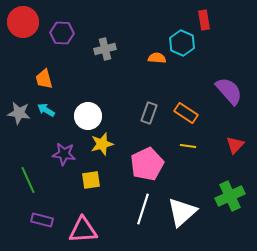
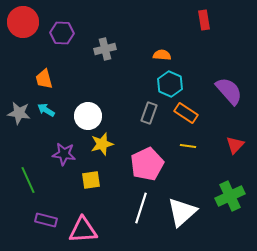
cyan hexagon: moved 12 px left, 41 px down
orange semicircle: moved 5 px right, 3 px up
white line: moved 2 px left, 1 px up
purple rectangle: moved 4 px right
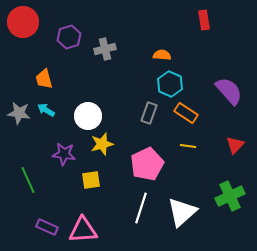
purple hexagon: moved 7 px right, 4 px down; rotated 20 degrees counterclockwise
purple rectangle: moved 1 px right, 7 px down; rotated 10 degrees clockwise
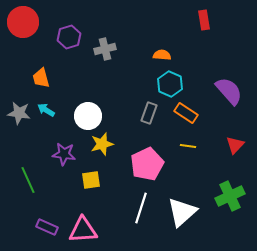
orange trapezoid: moved 3 px left, 1 px up
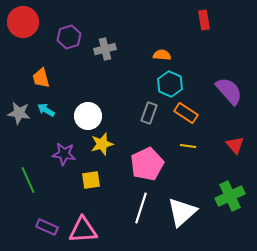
red triangle: rotated 24 degrees counterclockwise
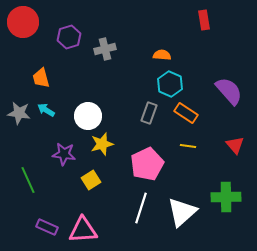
yellow square: rotated 24 degrees counterclockwise
green cross: moved 4 px left, 1 px down; rotated 24 degrees clockwise
